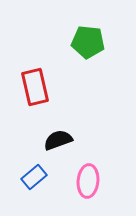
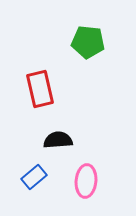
red rectangle: moved 5 px right, 2 px down
black semicircle: rotated 16 degrees clockwise
pink ellipse: moved 2 px left
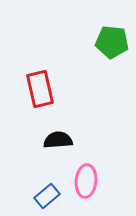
green pentagon: moved 24 px right
blue rectangle: moved 13 px right, 19 px down
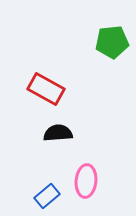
green pentagon: rotated 12 degrees counterclockwise
red rectangle: moved 6 px right; rotated 48 degrees counterclockwise
black semicircle: moved 7 px up
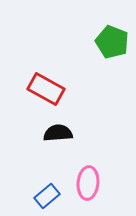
green pentagon: rotated 28 degrees clockwise
pink ellipse: moved 2 px right, 2 px down
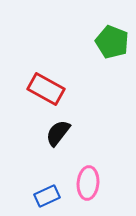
black semicircle: rotated 48 degrees counterclockwise
blue rectangle: rotated 15 degrees clockwise
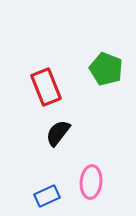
green pentagon: moved 6 px left, 27 px down
red rectangle: moved 2 px up; rotated 39 degrees clockwise
pink ellipse: moved 3 px right, 1 px up
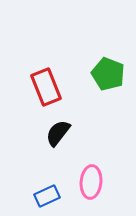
green pentagon: moved 2 px right, 5 px down
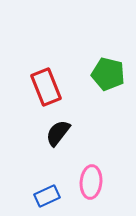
green pentagon: rotated 8 degrees counterclockwise
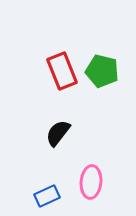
green pentagon: moved 6 px left, 3 px up
red rectangle: moved 16 px right, 16 px up
